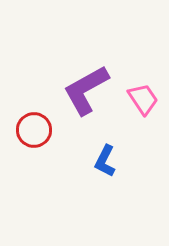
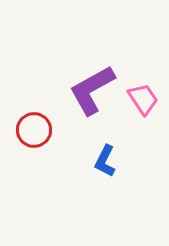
purple L-shape: moved 6 px right
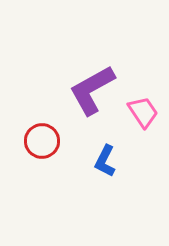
pink trapezoid: moved 13 px down
red circle: moved 8 px right, 11 px down
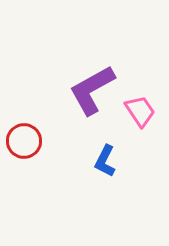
pink trapezoid: moved 3 px left, 1 px up
red circle: moved 18 px left
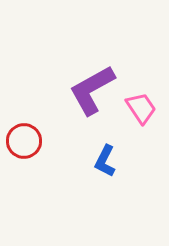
pink trapezoid: moved 1 px right, 3 px up
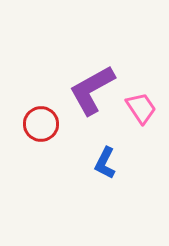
red circle: moved 17 px right, 17 px up
blue L-shape: moved 2 px down
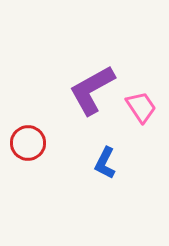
pink trapezoid: moved 1 px up
red circle: moved 13 px left, 19 px down
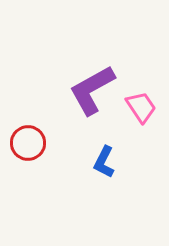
blue L-shape: moved 1 px left, 1 px up
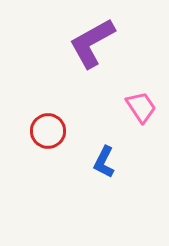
purple L-shape: moved 47 px up
red circle: moved 20 px right, 12 px up
